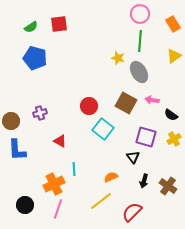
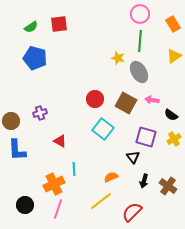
red circle: moved 6 px right, 7 px up
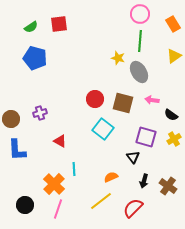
brown square: moved 3 px left; rotated 15 degrees counterclockwise
brown circle: moved 2 px up
orange cross: rotated 20 degrees counterclockwise
red semicircle: moved 1 px right, 4 px up
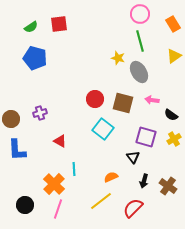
green line: rotated 20 degrees counterclockwise
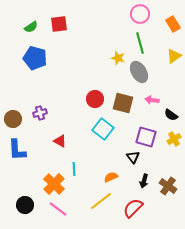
green line: moved 2 px down
brown circle: moved 2 px right
pink line: rotated 72 degrees counterclockwise
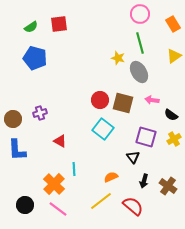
red circle: moved 5 px right, 1 px down
red semicircle: moved 2 px up; rotated 85 degrees clockwise
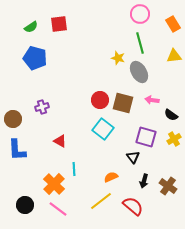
yellow triangle: rotated 28 degrees clockwise
purple cross: moved 2 px right, 6 px up
